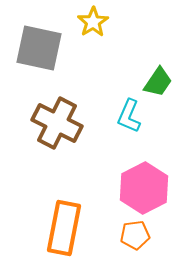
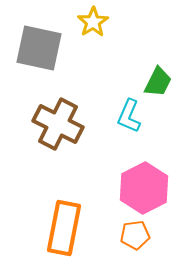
green trapezoid: rotated 8 degrees counterclockwise
brown cross: moved 1 px right, 1 px down
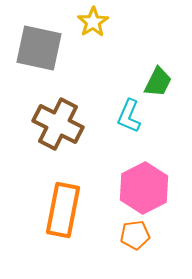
orange rectangle: moved 1 px left, 18 px up
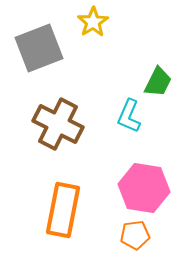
gray square: rotated 33 degrees counterclockwise
pink hexagon: rotated 24 degrees counterclockwise
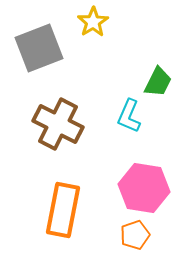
orange pentagon: rotated 12 degrees counterclockwise
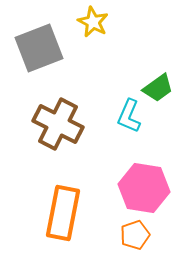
yellow star: rotated 12 degrees counterclockwise
green trapezoid: moved 6 px down; rotated 28 degrees clockwise
orange rectangle: moved 3 px down
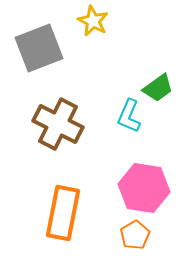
yellow star: moved 1 px up
orange pentagon: rotated 12 degrees counterclockwise
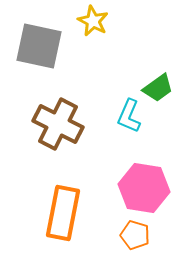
gray square: moved 2 px up; rotated 33 degrees clockwise
orange pentagon: rotated 24 degrees counterclockwise
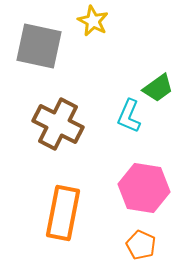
orange pentagon: moved 6 px right, 10 px down; rotated 8 degrees clockwise
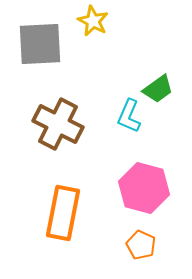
gray square: moved 1 px right, 2 px up; rotated 15 degrees counterclockwise
green trapezoid: moved 1 px down
pink hexagon: rotated 6 degrees clockwise
